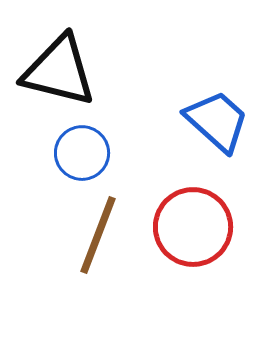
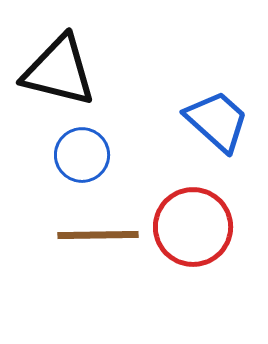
blue circle: moved 2 px down
brown line: rotated 68 degrees clockwise
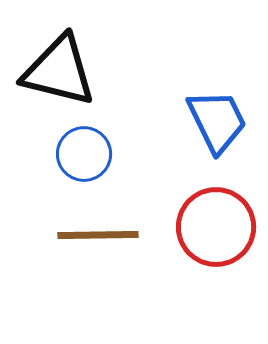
blue trapezoid: rotated 22 degrees clockwise
blue circle: moved 2 px right, 1 px up
red circle: moved 23 px right
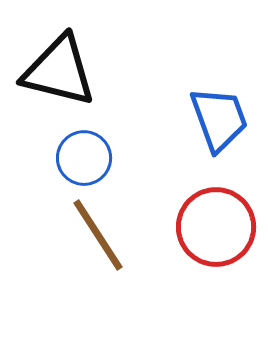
blue trapezoid: moved 2 px right, 2 px up; rotated 6 degrees clockwise
blue circle: moved 4 px down
brown line: rotated 58 degrees clockwise
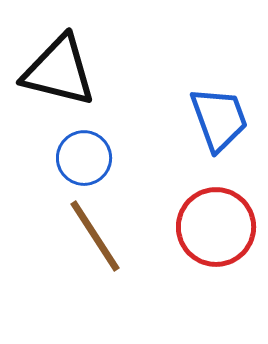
brown line: moved 3 px left, 1 px down
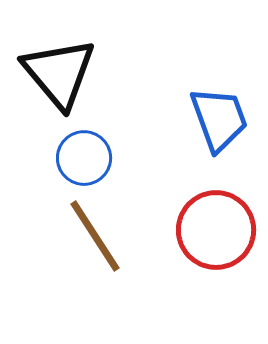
black triangle: moved 2 px down; rotated 36 degrees clockwise
red circle: moved 3 px down
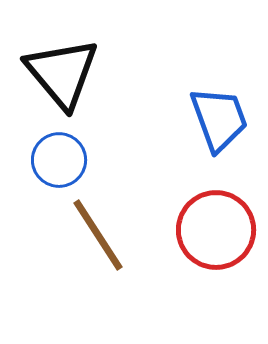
black triangle: moved 3 px right
blue circle: moved 25 px left, 2 px down
brown line: moved 3 px right, 1 px up
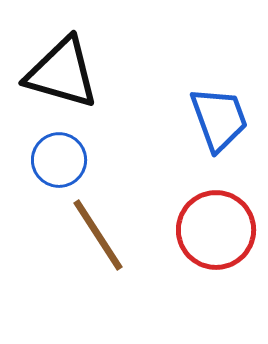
black triangle: rotated 34 degrees counterclockwise
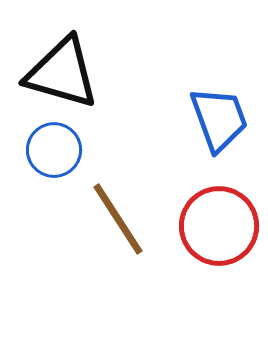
blue circle: moved 5 px left, 10 px up
red circle: moved 3 px right, 4 px up
brown line: moved 20 px right, 16 px up
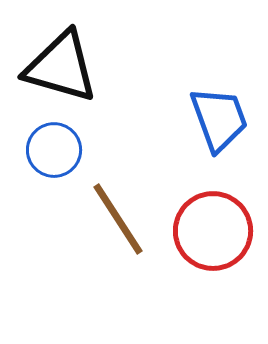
black triangle: moved 1 px left, 6 px up
red circle: moved 6 px left, 5 px down
